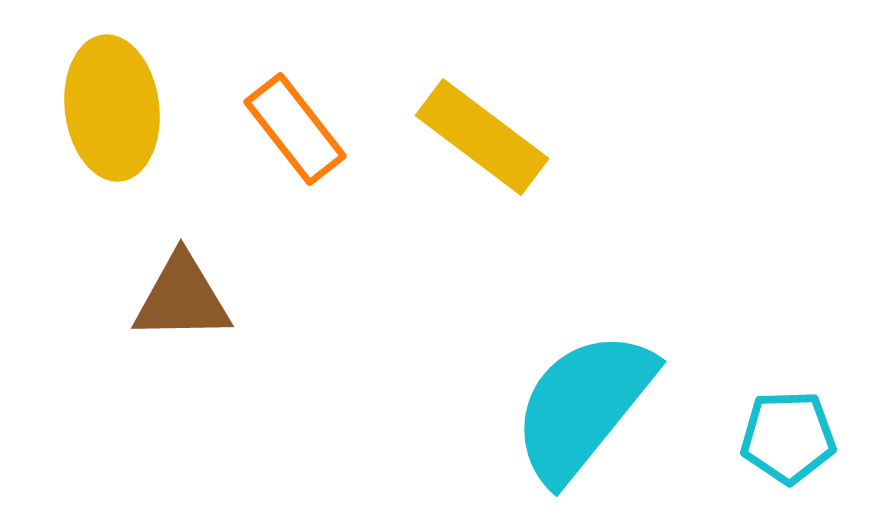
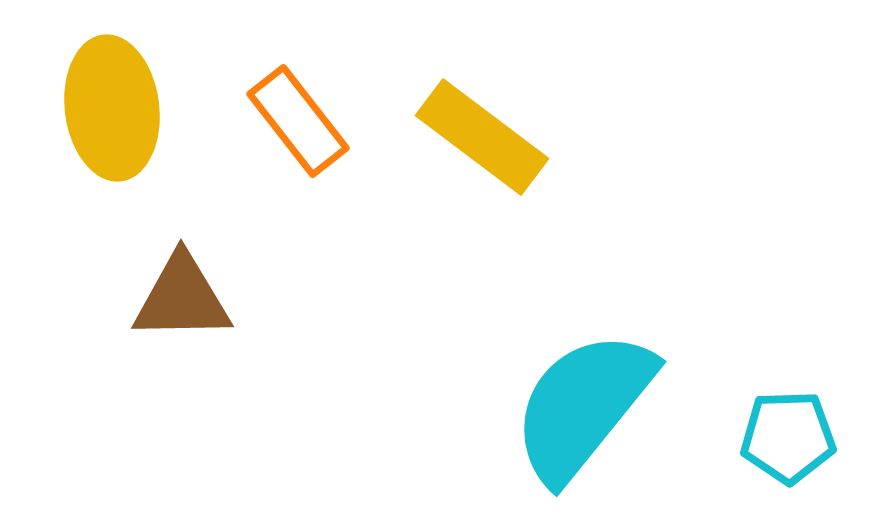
orange rectangle: moved 3 px right, 8 px up
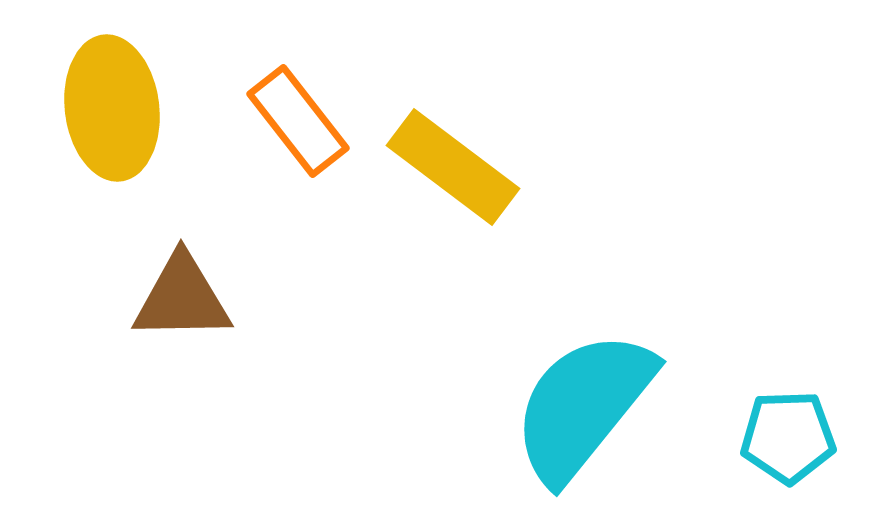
yellow rectangle: moved 29 px left, 30 px down
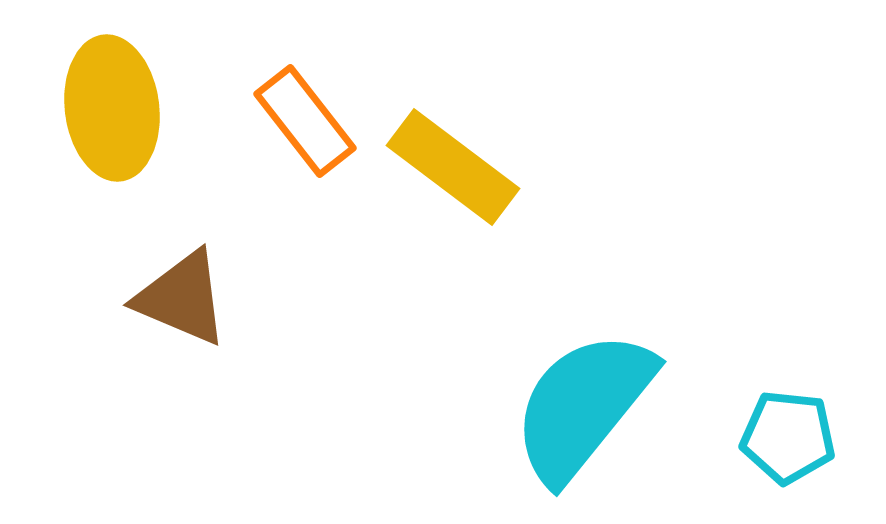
orange rectangle: moved 7 px right
brown triangle: rotated 24 degrees clockwise
cyan pentagon: rotated 8 degrees clockwise
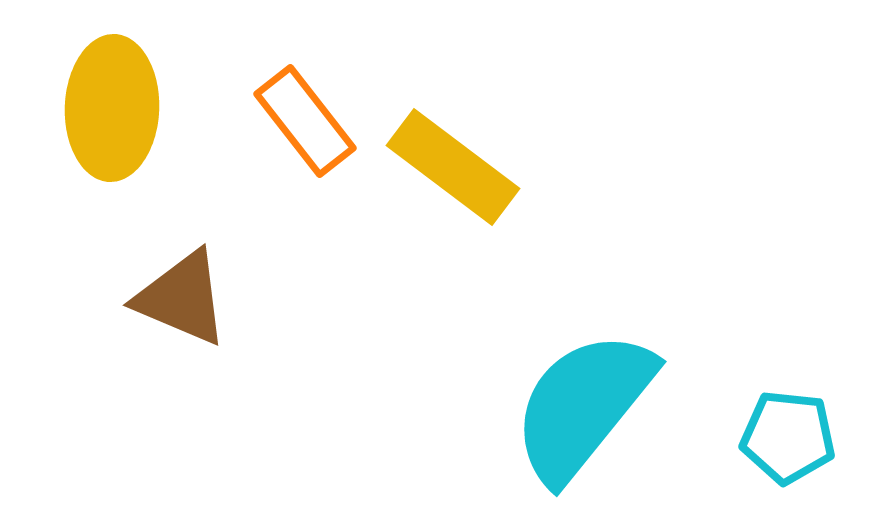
yellow ellipse: rotated 9 degrees clockwise
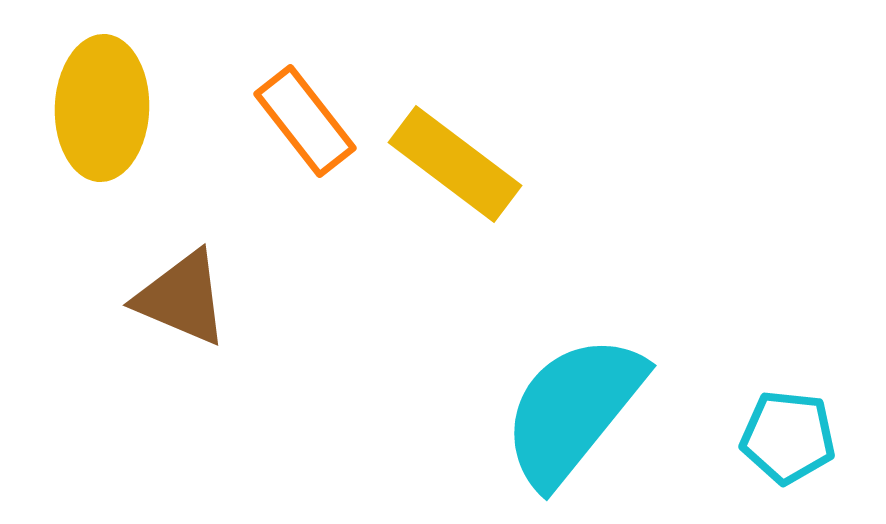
yellow ellipse: moved 10 px left
yellow rectangle: moved 2 px right, 3 px up
cyan semicircle: moved 10 px left, 4 px down
